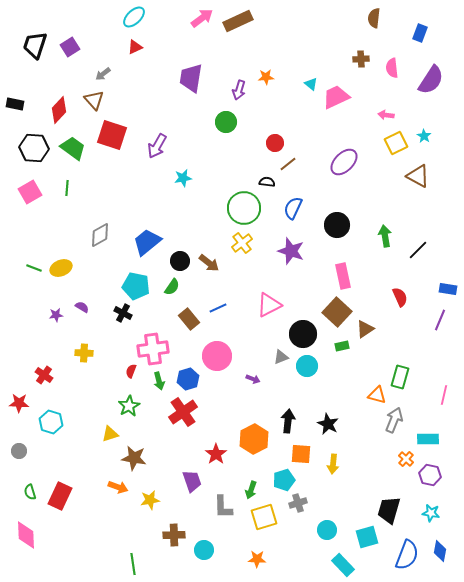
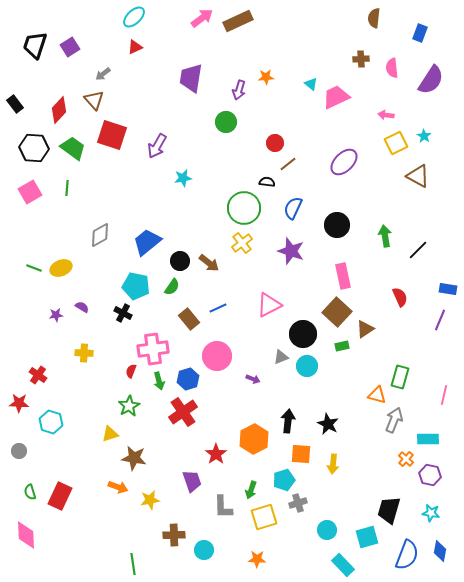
black rectangle at (15, 104): rotated 42 degrees clockwise
red cross at (44, 375): moved 6 px left
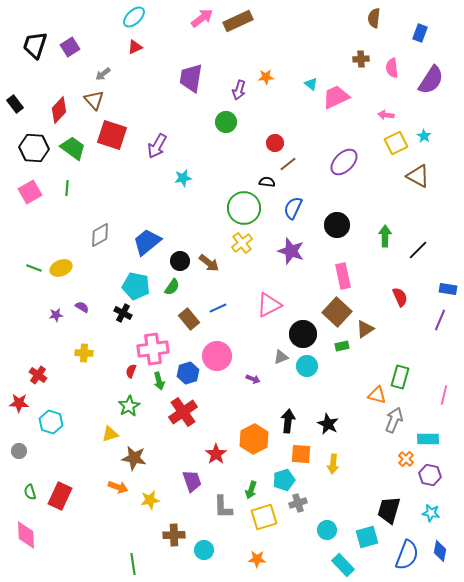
green arrow at (385, 236): rotated 10 degrees clockwise
blue hexagon at (188, 379): moved 6 px up
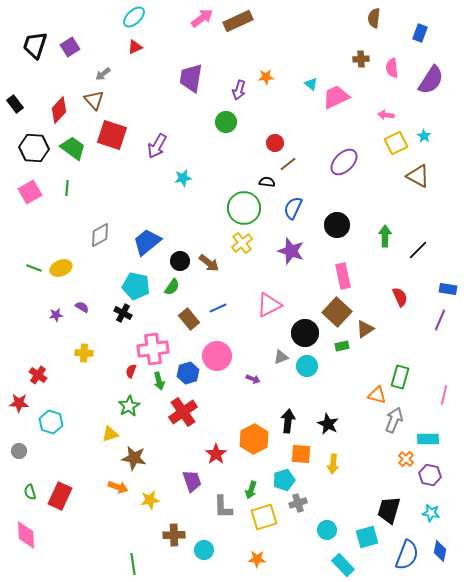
black circle at (303, 334): moved 2 px right, 1 px up
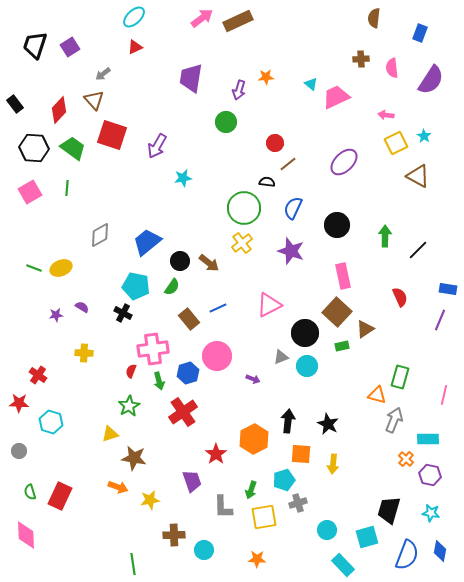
yellow square at (264, 517): rotated 8 degrees clockwise
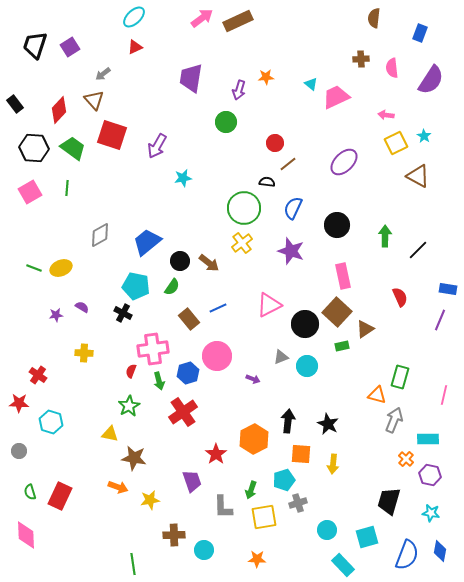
black circle at (305, 333): moved 9 px up
yellow triangle at (110, 434): rotated 30 degrees clockwise
black trapezoid at (389, 510): moved 9 px up
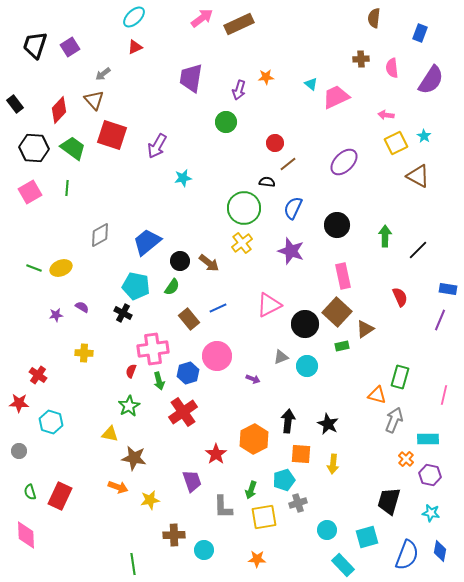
brown rectangle at (238, 21): moved 1 px right, 3 px down
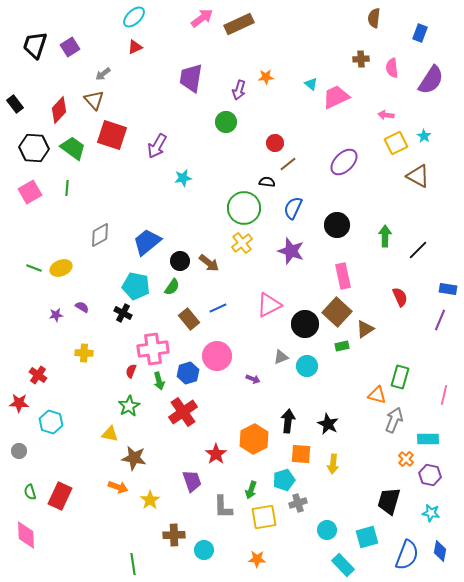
yellow star at (150, 500): rotated 24 degrees counterclockwise
